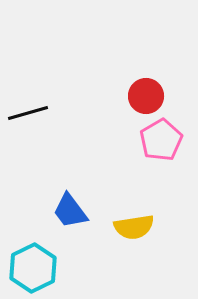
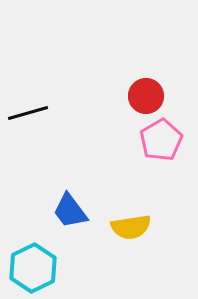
yellow semicircle: moved 3 px left
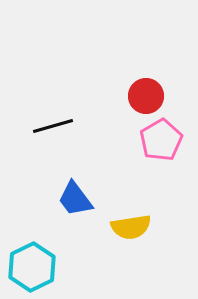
black line: moved 25 px right, 13 px down
blue trapezoid: moved 5 px right, 12 px up
cyan hexagon: moved 1 px left, 1 px up
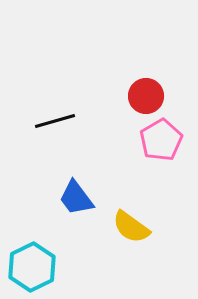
black line: moved 2 px right, 5 px up
blue trapezoid: moved 1 px right, 1 px up
yellow semicircle: rotated 45 degrees clockwise
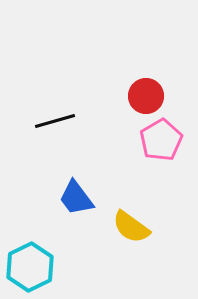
cyan hexagon: moved 2 px left
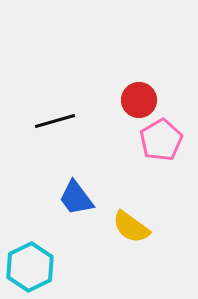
red circle: moved 7 px left, 4 px down
